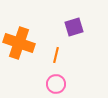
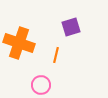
purple square: moved 3 px left
pink circle: moved 15 px left, 1 px down
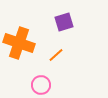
purple square: moved 7 px left, 5 px up
orange line: rotated 35 degrees clockwise
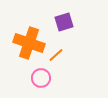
orange cross: moved 10 px right
pink circle: moved 7 px up
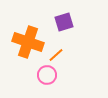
orange cross: moved 1 px left, 1 px up
pink circle: moved 6 px right, 3 px up
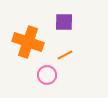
purple square: rotated 18 degrees clockwise
orange line: moved 9 px right; rotated 14 degrees clockwise
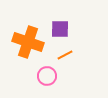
purple square: moved 4 px left, 7 px down
pink circle: moved 1 px down
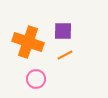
purple square: moved 3 px right, 2 px down
pink circle: moved 11 px left, 3 px down
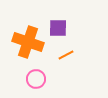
purple square: moved 5 px left, 3 px up
orange line: moved 1 px right
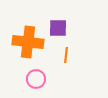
orange cross: rotated 12 degrees counterclockwise
orange line: rotated 56 degrees counterclockwise
